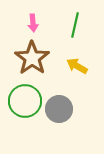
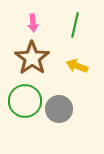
yellow arrow: rotated 10 degrees counterclockwise
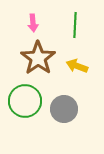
green line: rotated 10 degrees counterclockwise
brown star: moved 6 px right
gray circle: moved 5 px right
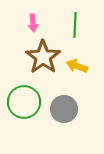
brown star: moved 5 px right, 1 px up
green circle: moved 1 px left, 1 px down
